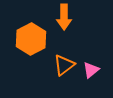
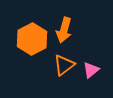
orange arrow: moved 13 px down; rotated 15 degrees clockwise
orange hexagon: moved 1 px right
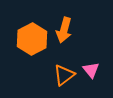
orange triangle: moved 10 px down
pink triangle: rotated 30 degrees counterclockwise
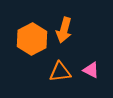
pink triangle: rotated 24 degrees counterclockwise
orange triangle: moved 4 px left, 3 px up; rotated 30 degrees clockwise
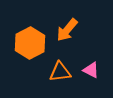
orange arrow: moved 3 px right; rotated 25 degrees clockwise
orange hexagon: moved 2 px left, 4 px down
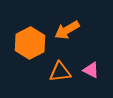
orange arrow: rotated 20 degrees clockwise
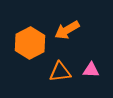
pink triangle: rotated 24 degrees counterclockwise
